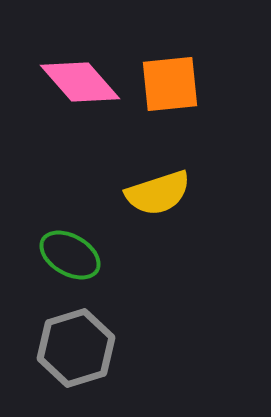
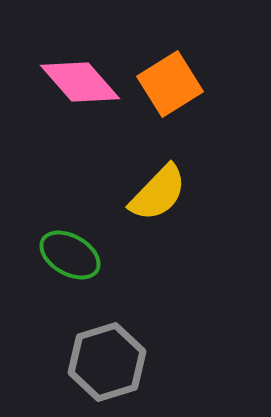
orange square: rotated 26 degrees counterclockwise
yellow semicircle: rotated 28 degrees counterclockwise
gray hexagon: moved 31 px right, 14 px down
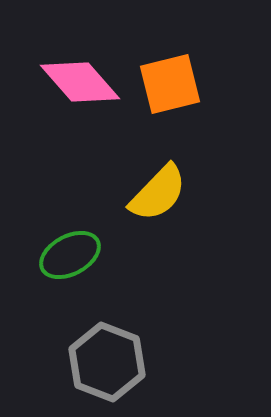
orange square: rotated 18 degrees clockwise
green ellipse: rotated 58 degrees counterclockwise
gray hexagon: rotated 22 degrees counterclockwise
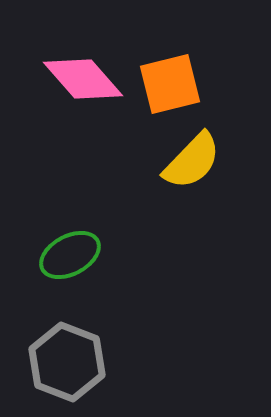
pink diamond: moved 3 px right, 3 px up
yellow semicircle: moved 34 px right, 32 px up
gray hexagon: moved 40 px left
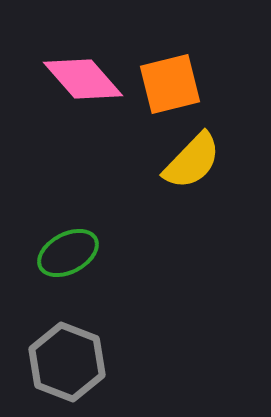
green ellipse: moved 2 px left, 2 px up
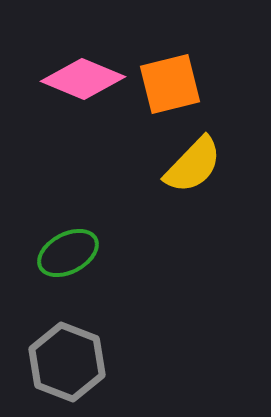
pink diamond: rotated 26 degrees counterclockwise
yellow semicircle: moved 1 px right, 4 px down
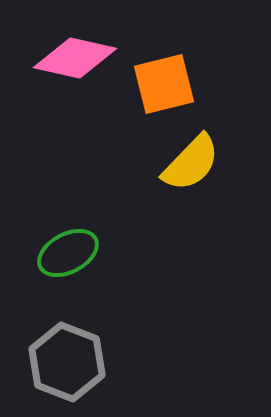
pink diamond: moved 8 px left, 21 px up; rotated 10 degrees counterclockwise
orange square: moved 6 px left
yellow semicircle: moved 2 px left, 2 px up
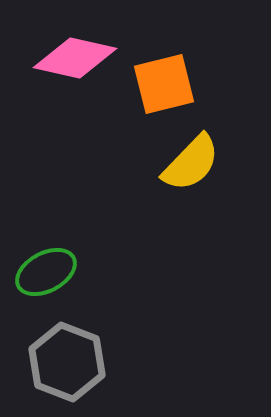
green ellipse: moved 22 px left, 19 px down
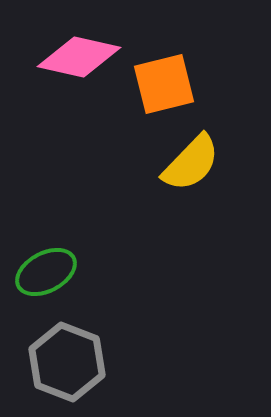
pink diamond: moved 4 px right, 1 px up
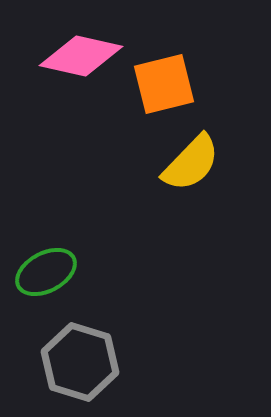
pink diamond: moved 2 px right, 1 px up
gray hexagon: moved 13 px right; rotated 4 degrees counterclockwise
